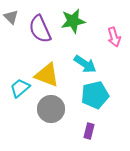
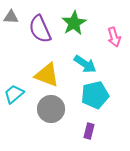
gray triangle: rotated 42 degrees counterclockwise
green star: moved 1 px right, 2 px down; rotated 20 degrees counterclockwise
cyan trapezoid: moved 6 px left, 6 px down
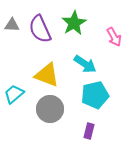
gray triangle: moved 1 px right, 8 px down
pink arrow: rotated 12 degrees counterclockwise
gray circle: moved 1 px left
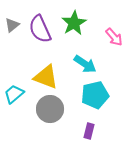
gray triangle: rotated 42 degrees counterclockwise
pink arrow: rotated 12 degrees counterclockwise
yellow triangle: moved 1 px left, 2 px down
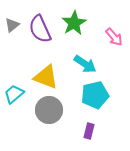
gray circle: moved 1 px left, 1 px down
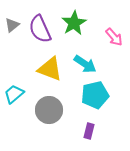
yellow triangle: moved 4 px right, 8 px up
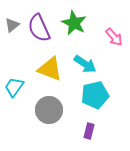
green star: rotated 15 degrees counterclockwise
purple semicircle: moved 1 px left, 1 px up
cyan trapezoid: moved 7 px up; rotated 15 degrees counterclockwise
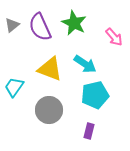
purple semicircle: moved 1 px right, 1 px up
